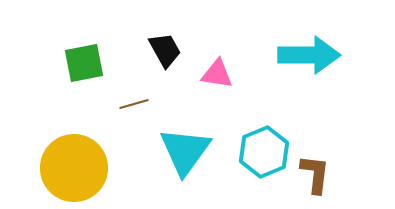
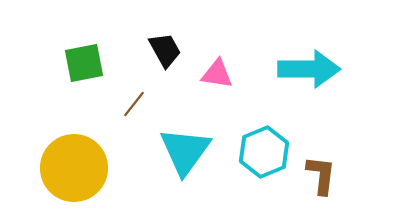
cyan arrow: moved 14 px down
brown line: rotated 36 degrees counterclockwise
brown L-shape: moved 6 px right, 1 px down
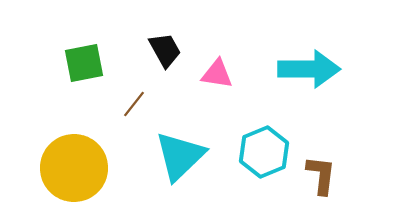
cyan triangle: moved 5 px left, 5 px down; rotated 10 degrees clockwise
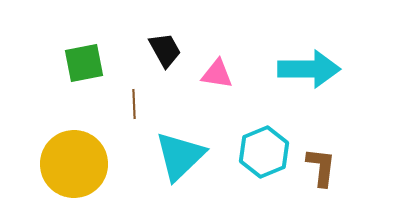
brown line: rotated 40 degrees counterclockwise
yellow circle: moved 4 px up
brown L-shape: moved 8 px up
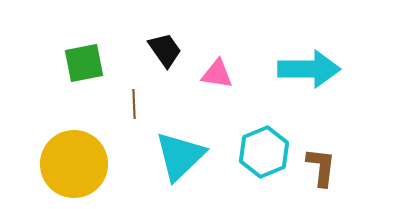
black trapezoid: rotated 6 degrees counterclockwise
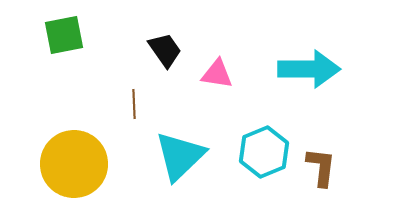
green square: moved 20 px left, 28 px up
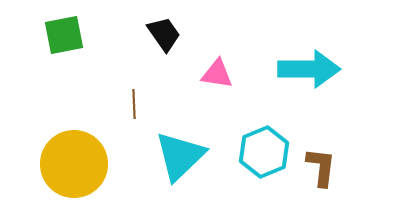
black trapezoid: moved 1 px left, 16 px up
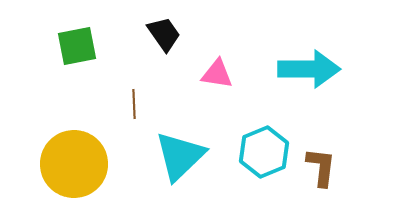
green square: moved 13 px right, 11 px down
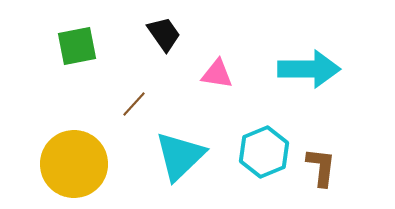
brown line: rotated 44 degrees clockwise
